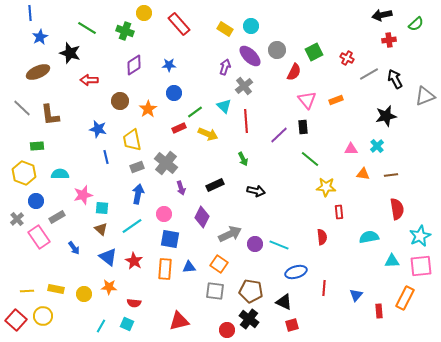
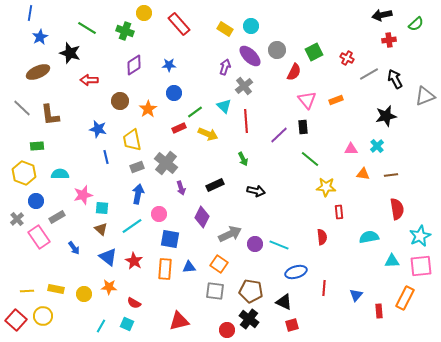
blue line at (30, 13): rotated 14 degrees clockwise
pink circle at (164, 214): moved 5 px left
red semicircle at (134, 303): rotated 24 degrees clockwise
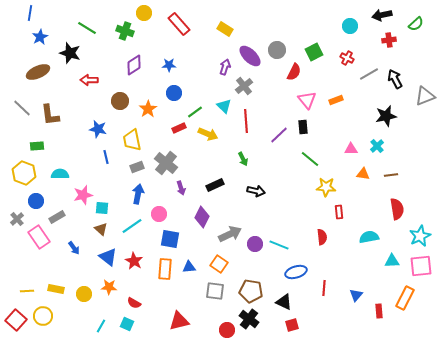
cyan circle at (251, 26): moved 99 px right
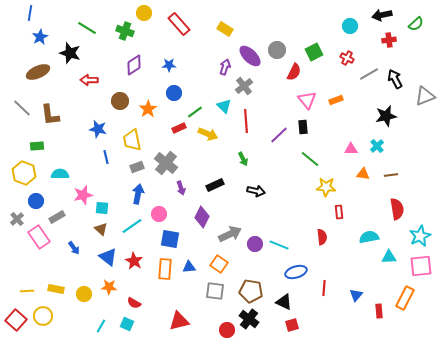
cyan triangle at (392, 261): moved 3 px left, 4 px up
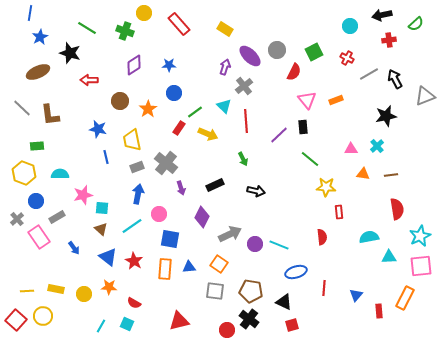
red rectangle at (179, 128): rotated 32 degrees counterclockwise
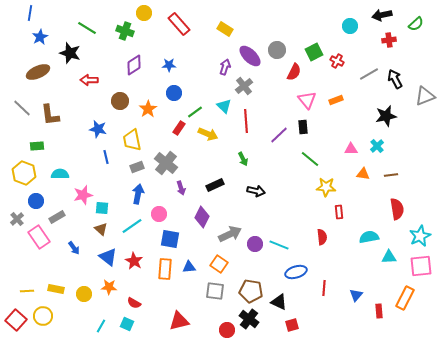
red cross at (347, 58): moved 10 px left, 3 px down
black triangle at (284, 302): moved 5 px left
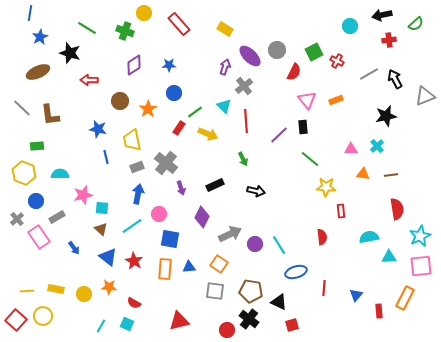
red rectangle at (339, 212): moved 2 px right, 1 px up
cyan line at (279, 245): rotated 36 degrees clockwise
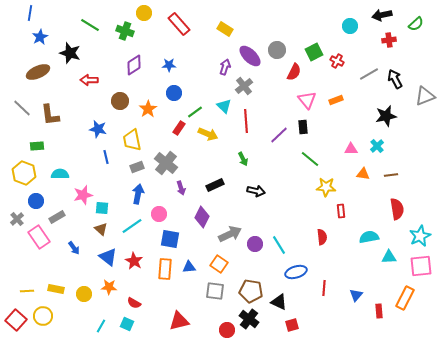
green line at (87, 28): moved 3 px right, 3 px up
